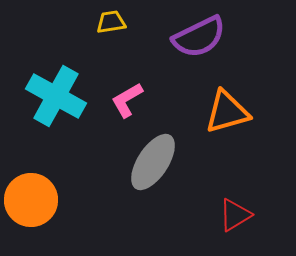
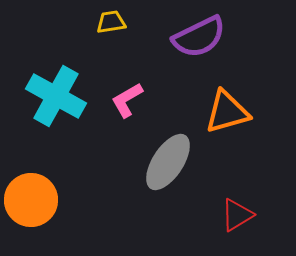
gray ellipse: moved 15 px right
red triangle: moved 2 px right
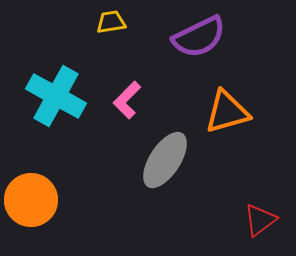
pink L-shape: rotated 15 degrees counterclockwise
gray ellipse: moved 3 px left, 2 px up
red triangle: moved 23 px right, 5 px down; rotated 6 degrees counterclockwise
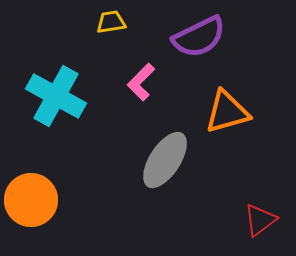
pink L-shape: moved 14 px right, 18 px up
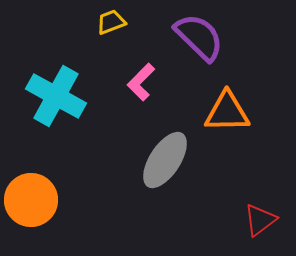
yellow trapezoid: rotated 12 degrees counterclockwise
purple semicircle: rotated 110 degrees counterclockwise
orange triangle: rotated 15 degrees clockwise
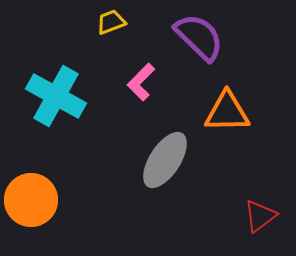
red triangle: moved 4 px up
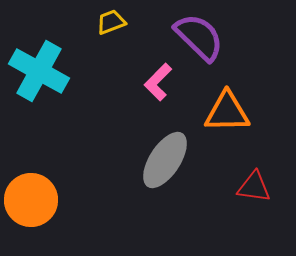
pink L-shape: moved 17 px right
cyan cross: moved 17 px left, 25 px up
red triangle: moved 6 px left, 29 px up; rotated 45 degrees clockwise
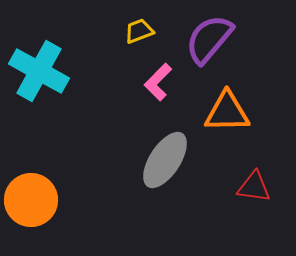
yellow trapezoid: moved 28 px right, 9 px down
purple semicircle: moved 10 px right, 2 px down; rotated 94 degrees counterclockwise
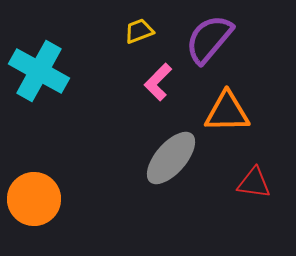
gray ellipse: moved 6 px right, 2 px up; rotated 8 degrees clockwise
red triangle: moved 4 px up
orange circle: moved 3 px right, 1 px up
